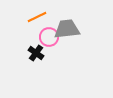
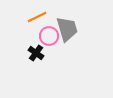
gray trapezoid: rotated 80 degrees clockwise
pink circle: moved 1 px up
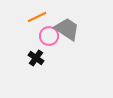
gray trapezoid: rotated 40 degrees counterclockwise
black cross: moved 5 px down
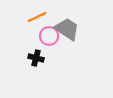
black cross: rotated 21 degrees counterclockwise
